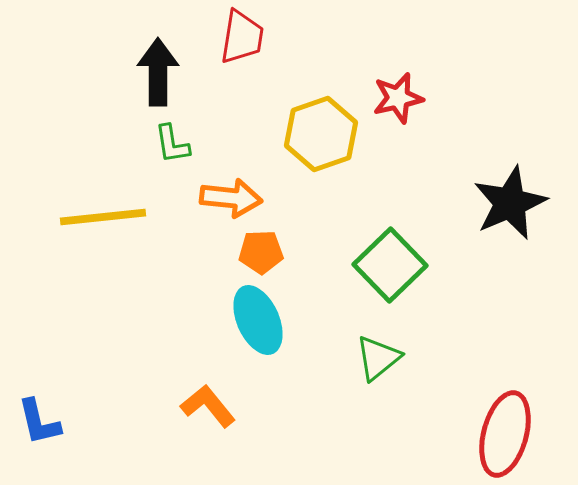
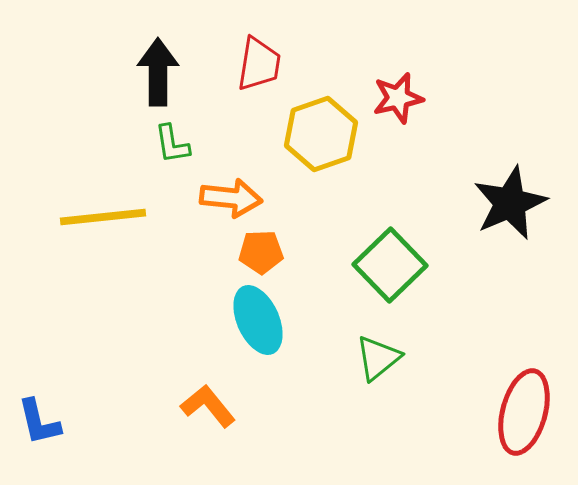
red trapezoid: moved 17 px right, 27 px down
red ellipse: moved 19 px right, 22 px up
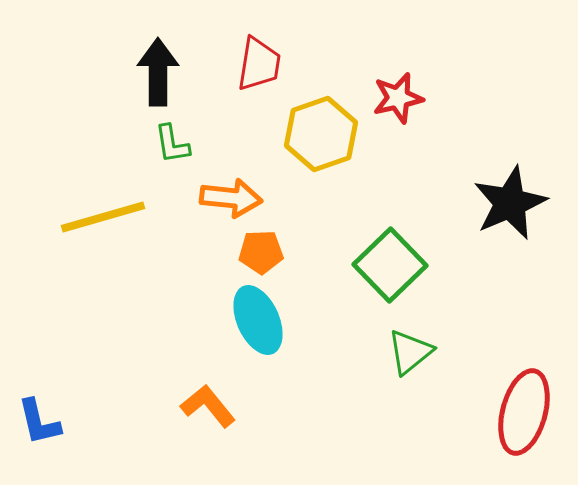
yellow line: rotated 10 degrees counterclockwise
green triangle: moved 32 px right, 6 px up
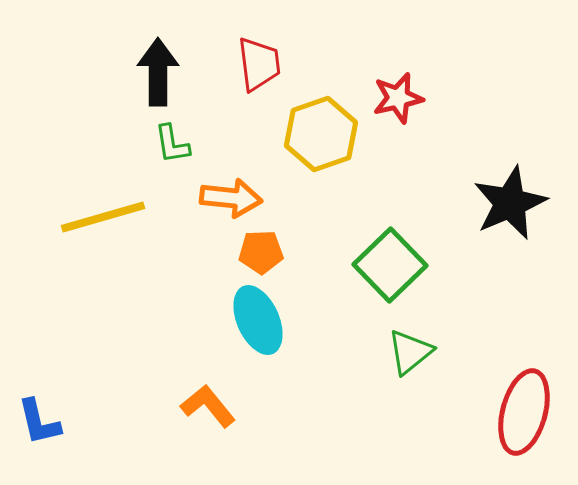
red trapezoid: rotated 16 degrees counterclockwise
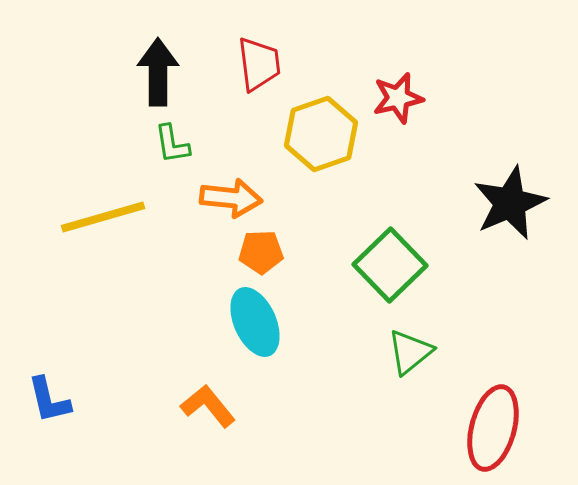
cyan ellipse: moved 3 px left, 2 px down
red ellipse: moved 31 px left, 16 px down
blue L-shape: moved 10 px right, 22 px up
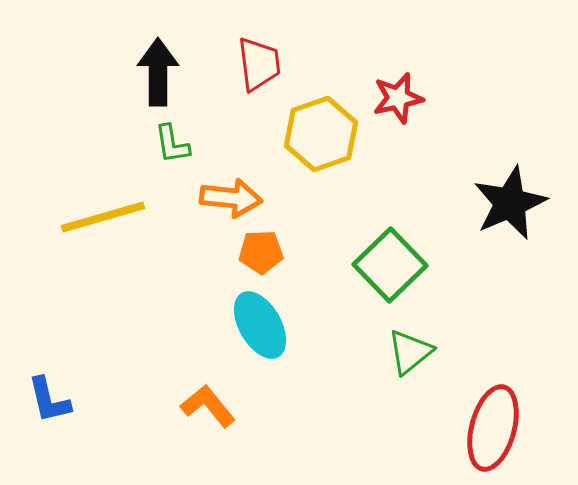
cyan ellipse: moved 5 px right, 3 px down; rotated 6 degrees counterclockwise
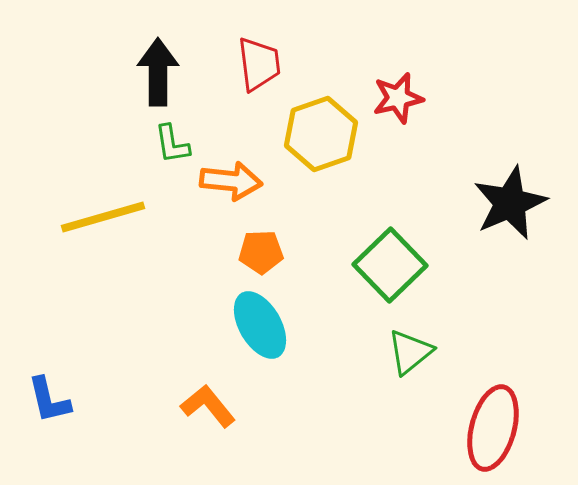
orange arrow: moved 17 px up
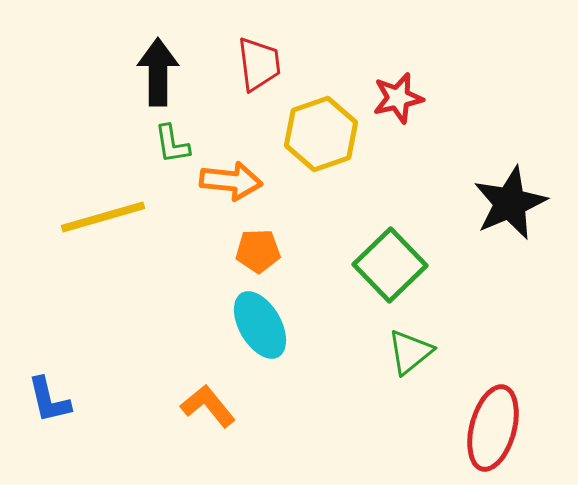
orange pentagon: moved 3 px left, 1 px up
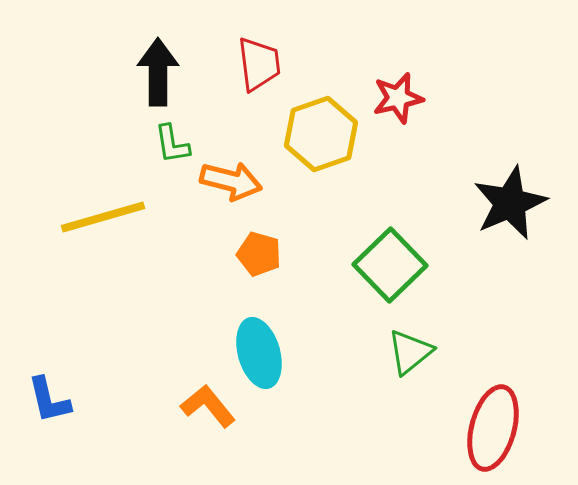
orange arrow: rotated 8 degrees clockwise
orange pentagon: moved 1 px right, 3 px down; rotated 18 degrees clockwise
cyan ellipse: moved 1 px left, 28 px down; rotated 14 degrees clockwise
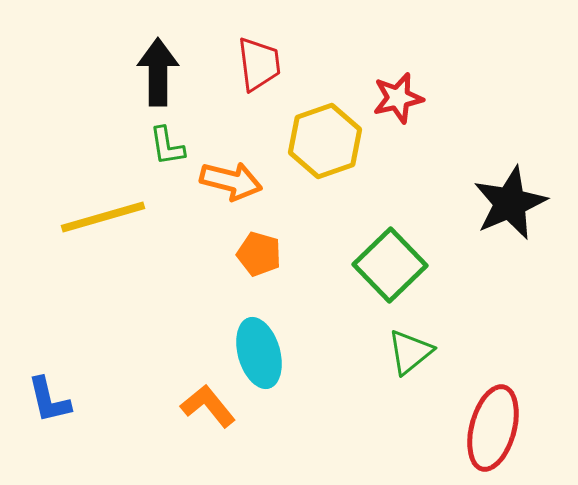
yellow hexagon: moved 4 px right, 7 px down
green L-shape: moved 5 px left, 2 px down
